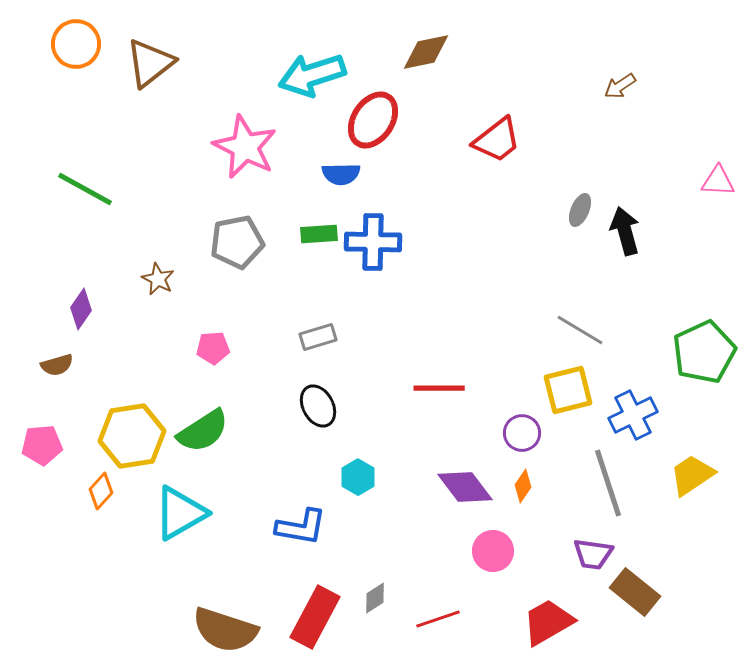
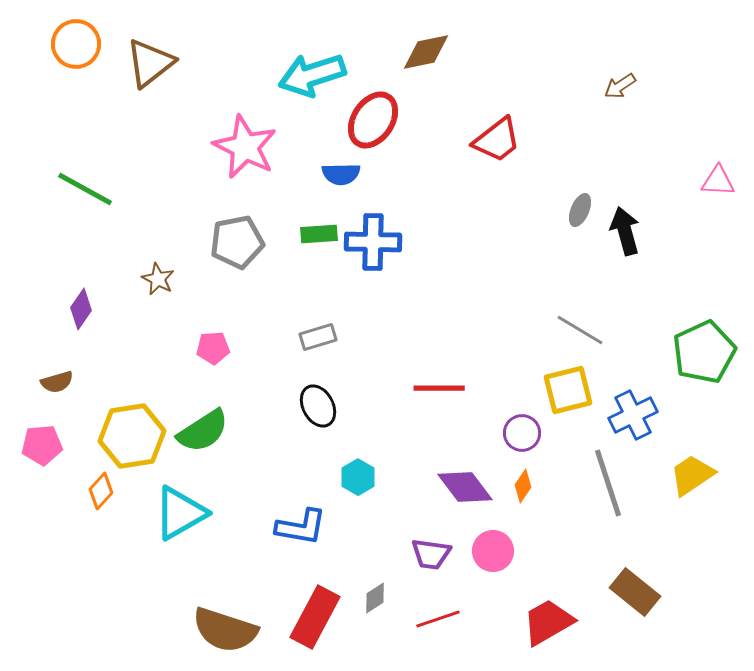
brown semicircle at (57, 365): moved 17 px down
purple trapezoid at (593, 554): moved 162 px left
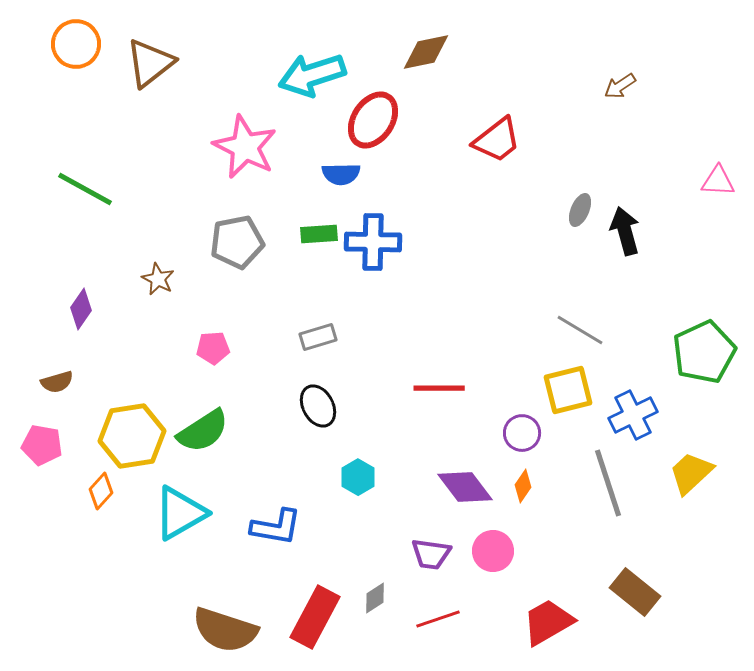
pink pentagon at (42, 445): rotated 15 degrees clockwise
yellow trapezoid at (692, 475): moved 1 px left, 2 px up; rotated 9 degrees counterclockwise
blue L-shape at (301, 527): moved 25 px left
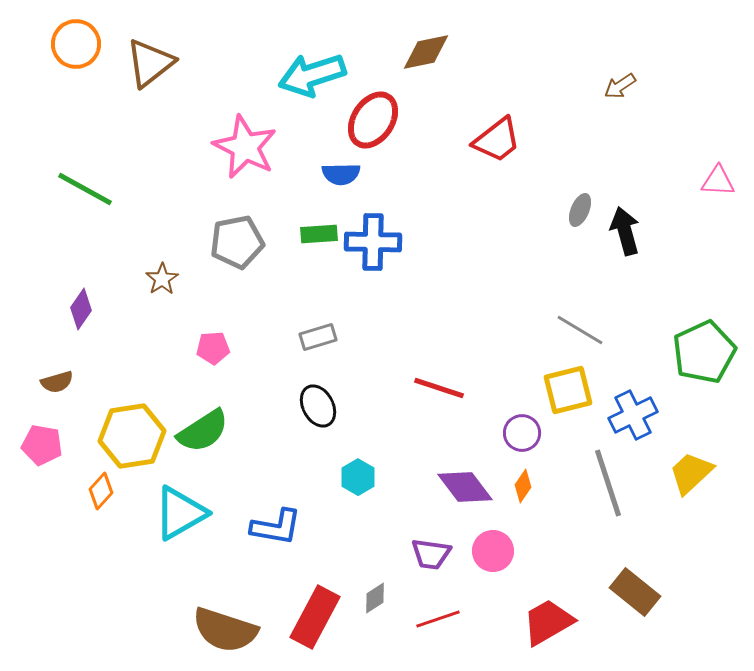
brown star at (158, 279): moved 4 px right; rotated 12 degrees clockwise
red line at (439, 388): rotated 18 degrees clockwise
